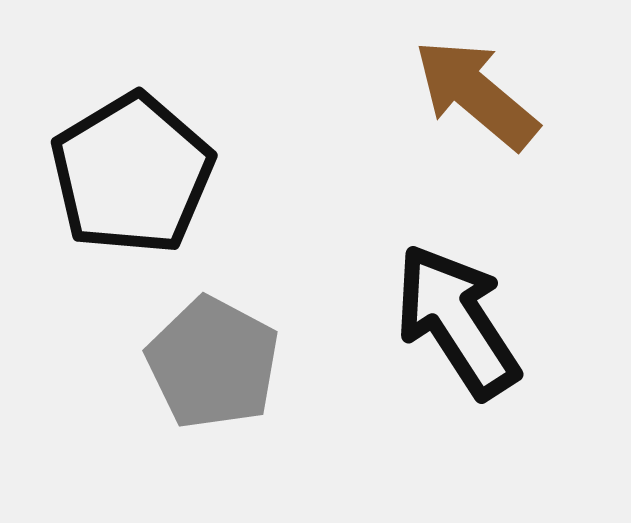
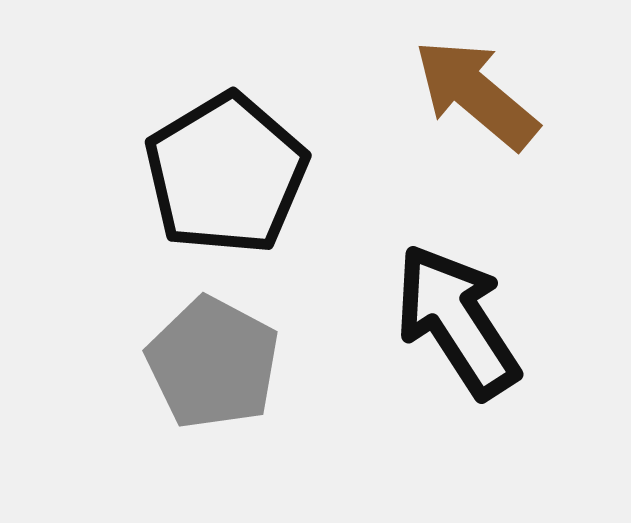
black pentagon: moved 94 px right
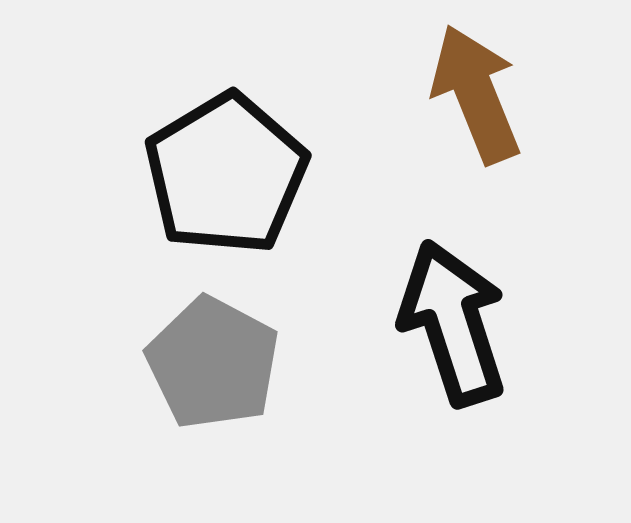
brown arrow: rotated 28 degrees clockwise
black arrow: moved 4 px left, 2 px down; rotated 15 degrees clockwise
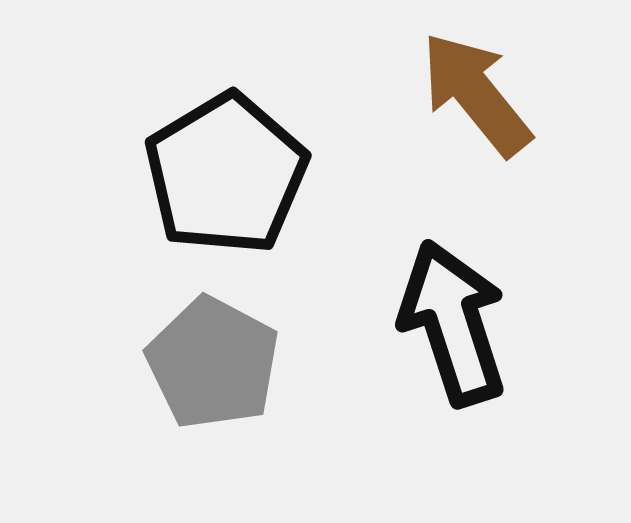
brown arrow: rotated 17 degrees counterclockwise
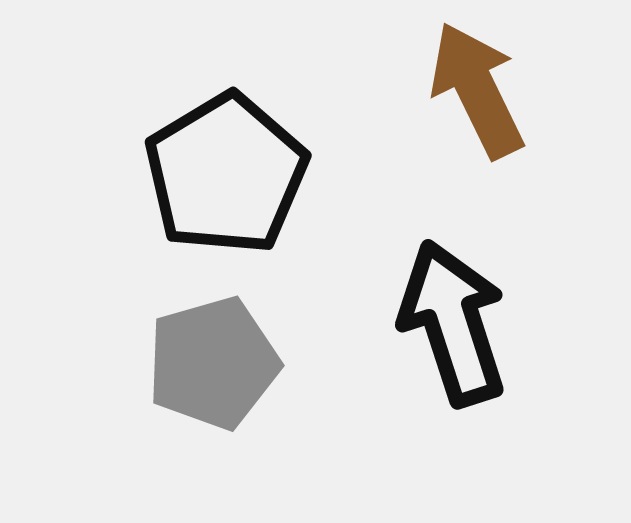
brown arrow: moved 1 px right, 4 px up; rotated 13 degrees clockwise
gray pentagon: rotated 28 degrees clockwise
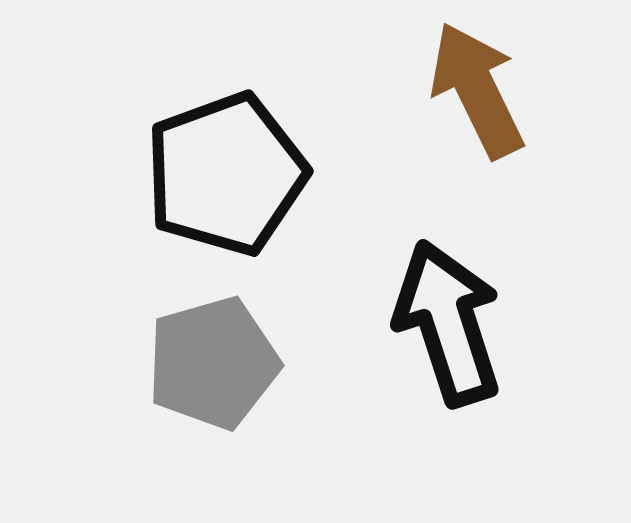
black pentagon: rotated 11 degrees clockwise
black arrow: moved 5 px left
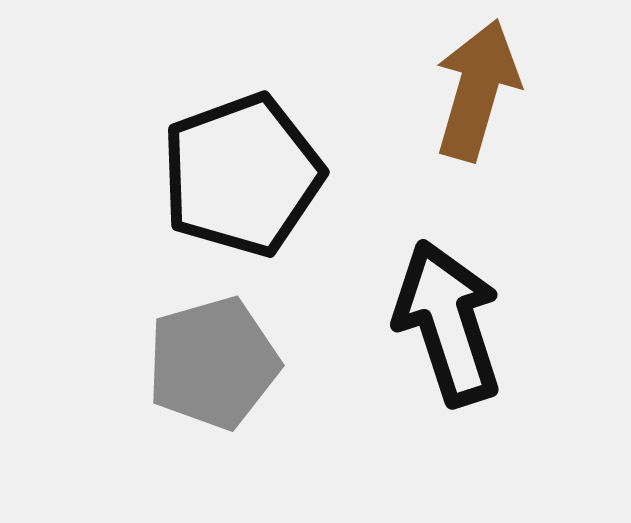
brown arrow: rotated 42 degrees clockwise
black pentagon: moved 16 px right, 1 px down
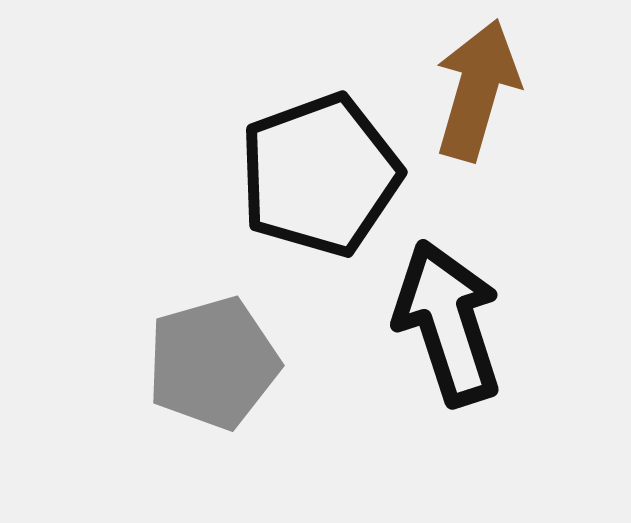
black pentagon: moved 78 px right
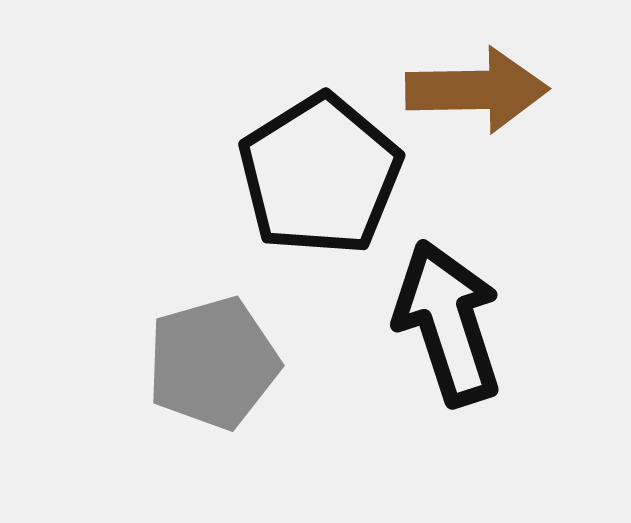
brown arrow: rotated 73 degrees clockwise
black pentagon: rotated 12 degrees counterclockwise
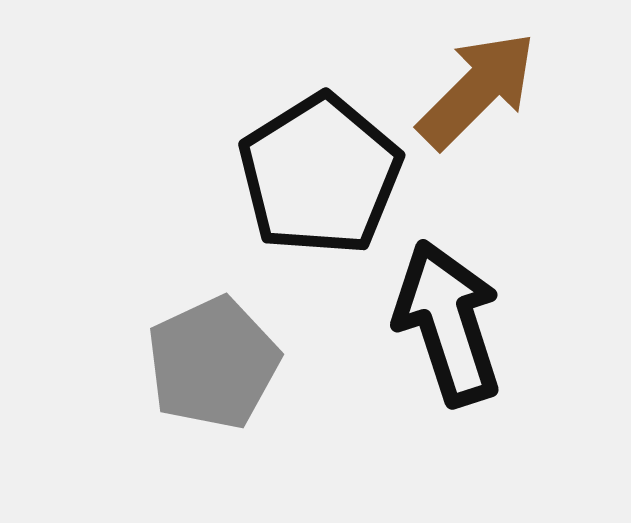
brown arrow: rotated 44 degrees counterclockwise
gray pentagon: rotated 9 degrees counterclockwise
